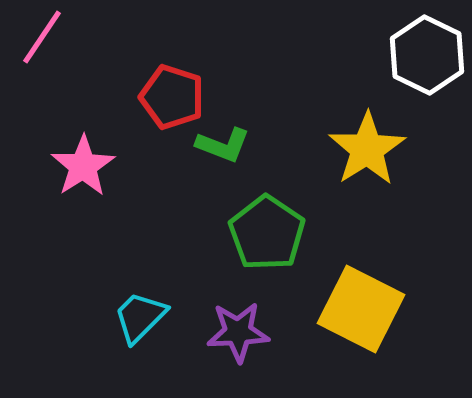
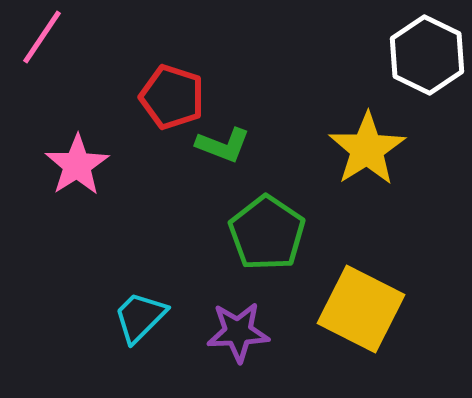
pink star: moved 6 px left, 1 px up
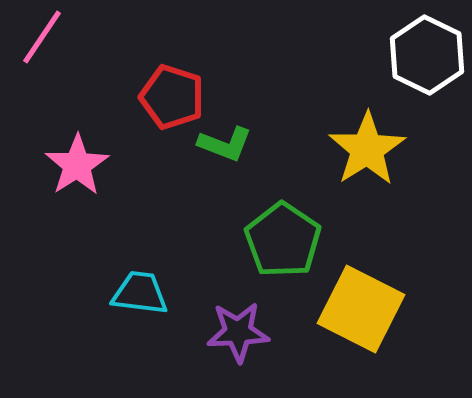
green L-shape: moved 2 px right, 1 px up
green pentagon: moved 16 px right, 7 px down
cyan trapezoid: moved 24 px up; rotated 52 degrees clockwise
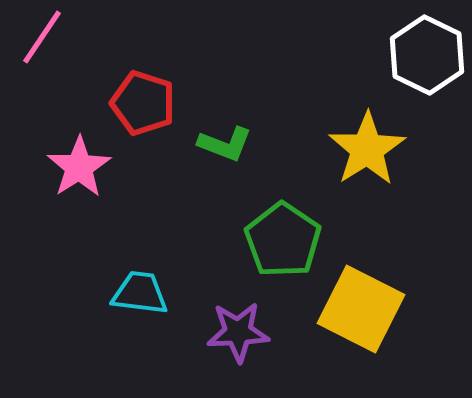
red pentagon: moved 29 px left, 6 px down
pink star: moved 2 px right, 2 px down
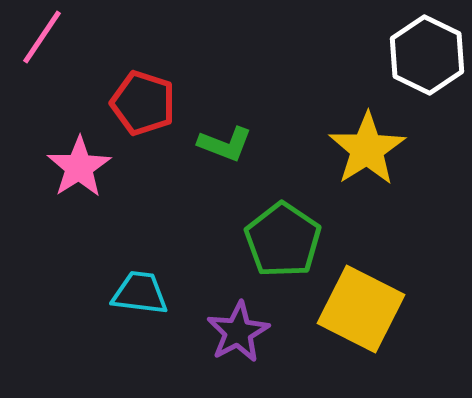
purple star: rotated 26 degrees counterclockwise
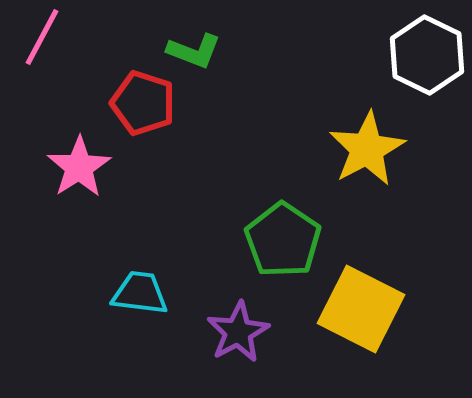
pink line: rotated 6 degrees counterclockwise
green L-shape: moved 31 px left, 93 px up
yellow star: rotated 4 degrees clockwise
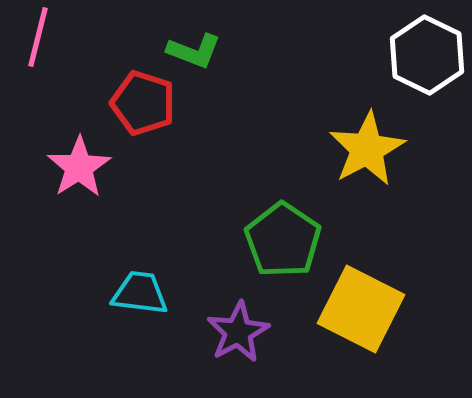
pink line: moved 4 px left; rotated 14 degrees counterclockwise
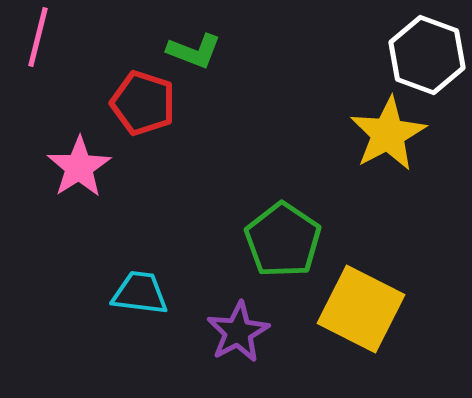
white hexagon: rotated 6 degrees counterclockwise
yellow star: moved 21 px right, 15 px up
